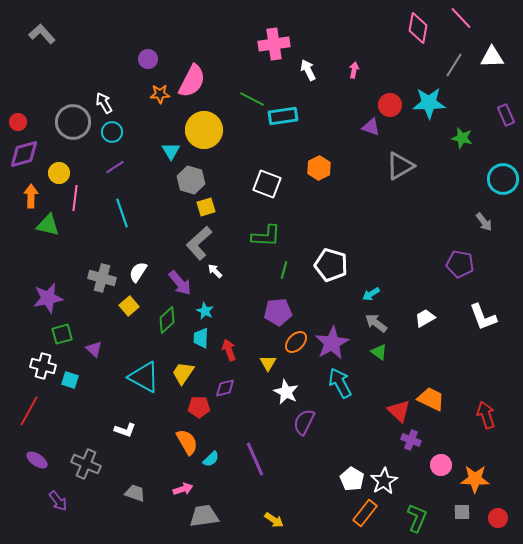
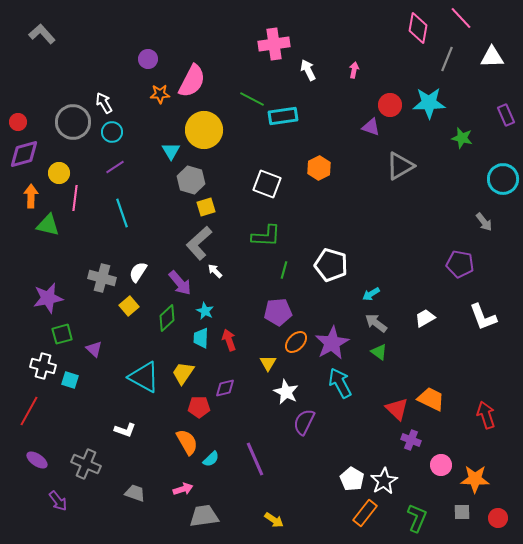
gray line at (454, 65): moved 7 px left, 6 px up; rotated 10 degrees counterclockwise
green diamond at (167, 320): moved 2 px up
red arrow at (229, 350): moved 10 px up
red triangle at (399, 411): moved 2 px left, 2 px up
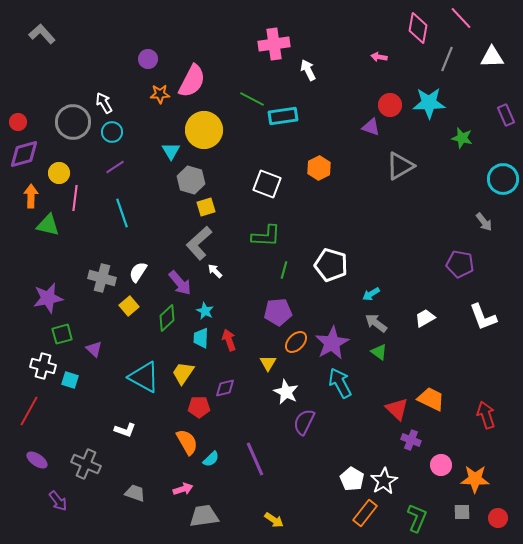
pink arrow at (354, 70): moved 25 px right, 13 px up; rotated 91 degrees counterclockwise
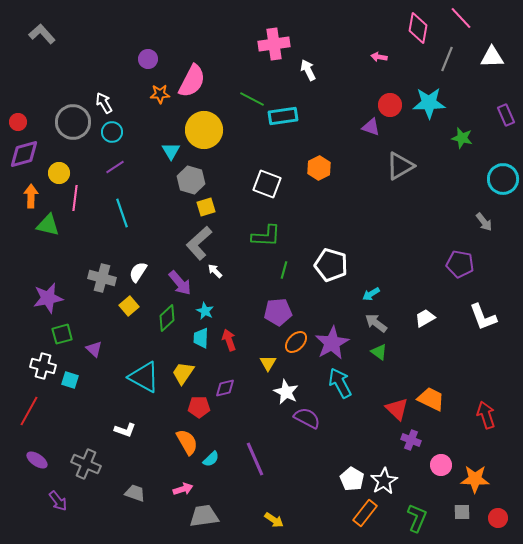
purple semicircle at (304, 422): moved 3 px right, 4 px up; rotated 92 degrees clockwise
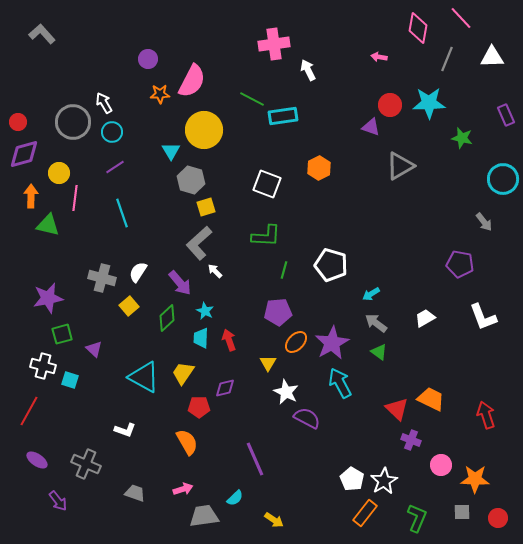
cyan semicircle at (211, 459): moved 24 px right, 39 px down
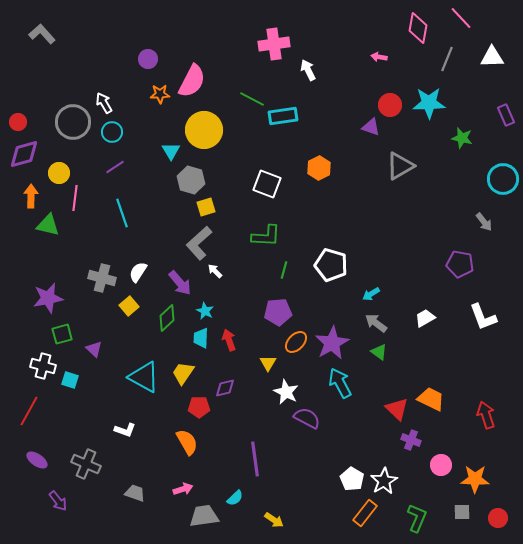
purple line at (255, 459): rotated 16 degrees clockwise
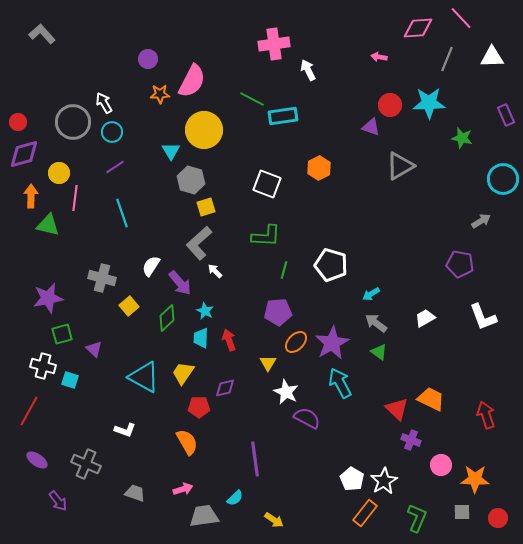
pink diamond at (418, 28): rotated 76 degrees clockwise
gray arrow at (484, 222): moved 3 px left, 1 px up; rotated 84 degrees counterclockwise
white semicircle at (138, 272): moved 13 px right, 6 px up
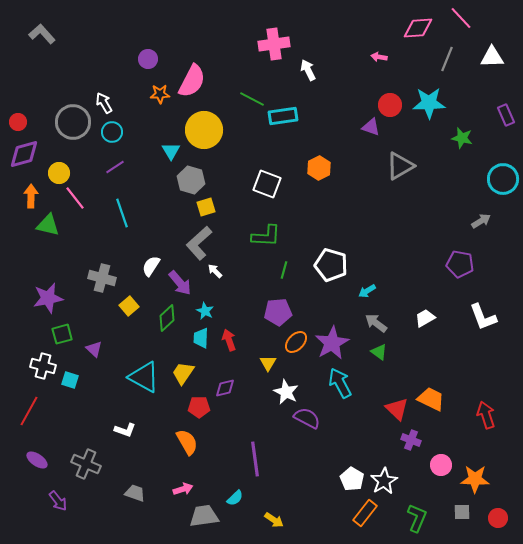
pink line at (75, 198): rotated 45 degrees counterclockwise
cyan arrow at (371, 294): moved 4 px left, 3 px up
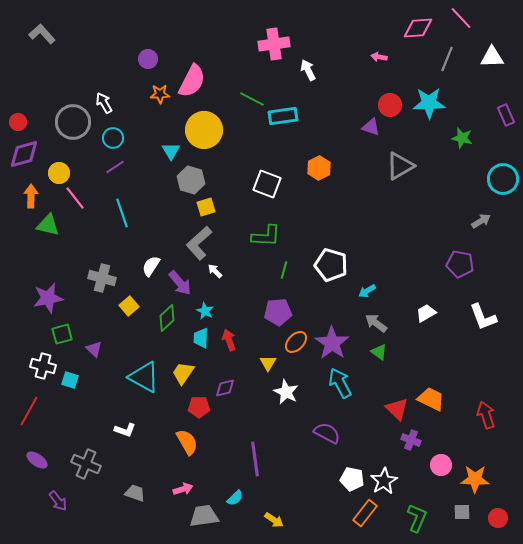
cyan circle at (112, 132): moved 1 px right, 6 px down
white trapezoid at (425, 318): moved 1 px right, 5 px up
purple star at (332, 343): rotated 8 degrees counterclockwise
purple semicircle at (307, 418): moved 20 px right, 15 px down
white pentagon at (352, 479): rotated 20 degrees counterclockwise
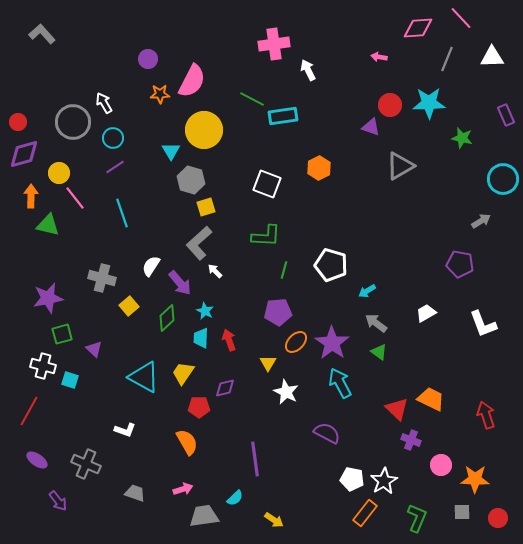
white L-shape at (483, 317): moved 7 px down
